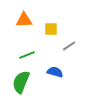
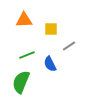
blue semicircle: moved 5 px left, 8 px up; rotated 133 degrees counterclockwise
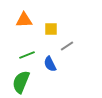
gray line: moved 2 px left
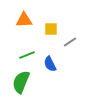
gray line: moved 3 px right, 4 px up
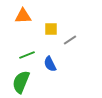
orange triangle: moved 1 px left, 4 px up
gray line: moved 2 px up
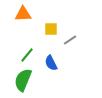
orange triangle: moved 2 px up
green line: rotated 28 degrees counterclockwise
blue semicircle: moved 1 px right, 1 px up
green semicircle: moved 2 px right, 2 px up
